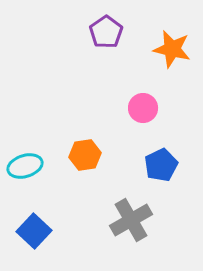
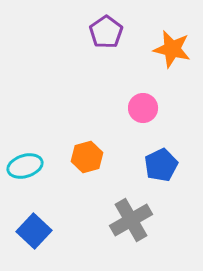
orange hexagon: moved 2 px right, 2 px down; rotated 8 degrees counterclockwise
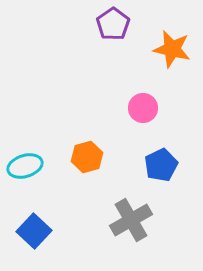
purple pentagon: moved 7 px right, 8 px up
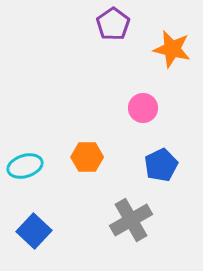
orange hexagon: rotated 16 degrees clockwise
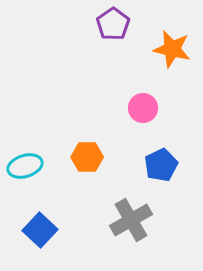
blue square: moved 6 px right, 1 px up
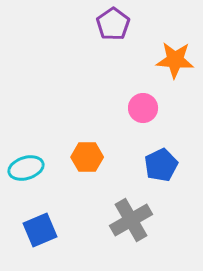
orange star: moved 3 px right, 11 px down; rotated 9 degrees counterclockwise
cyan ellipse: moved 1 px right, 2 px down
blue square: rotated 24 degrees clockwise
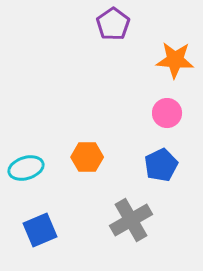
pink circle: moved 24 px right, 5 px down
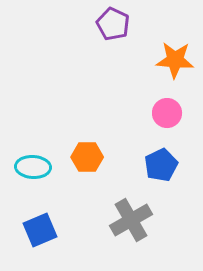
purple pentagon: rotated 12 degrees counterclockwise
cyan ellipse: moved 7 px right, 1 px up; rotated 20 degrees clockwise
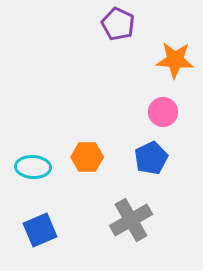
purple pentagon: moved 5 px right
pink circle: moved 4 px left, 1 px up
blue pentagon: moved 10 px left, 7 px up
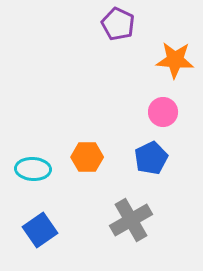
cyan ellipse: moved 2 px down
blue square: rotated 12 degrees counterclockwise
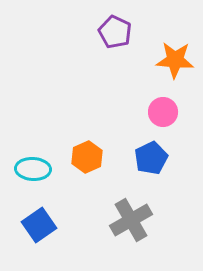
purple pentagon: moved 3 px left, 8 px down
orange hexagon: rotated 24 degrees counterclockwise
blue square: moved 1 px left, 5 px up
